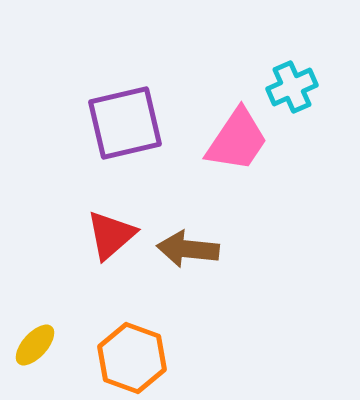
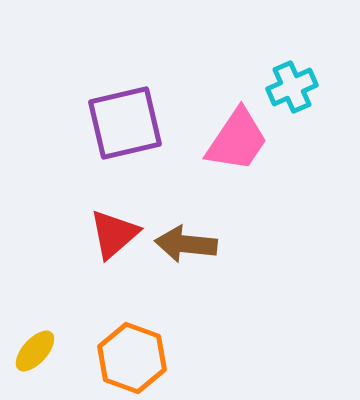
red triangle: moved 3 px right, 1 px up
brown arrow: moved 2 px left, 5 px up
yellow ellipse: moved 6 px down
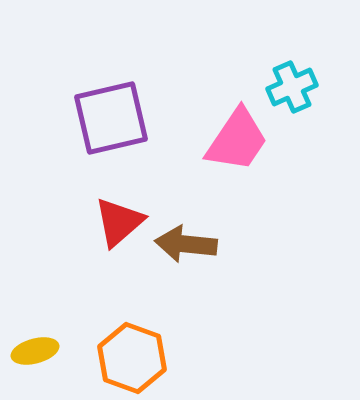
purple square: moved 14 px left, 5 px up
red triangle: moved 5 px right, 12 px up
yellow ellipse: rotated 33 degrees clockwise
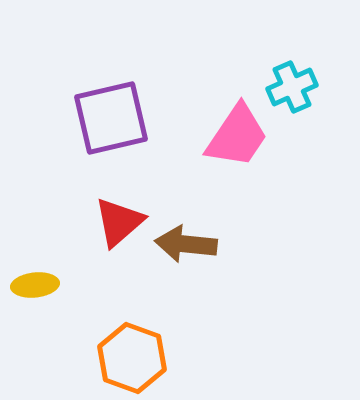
pink trapezoid: moved 4 px up
yellow ellipse: moved 66 px up; rotated 9 degrees clockwise
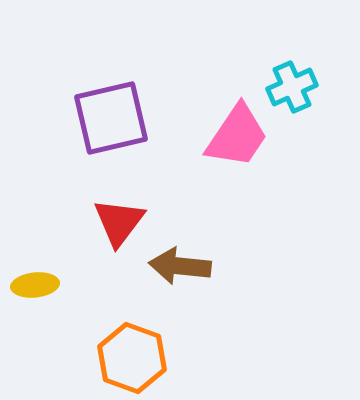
red triangle: rotated 12 degrees counterclockwise
brown arrow: moved 6 px left, 22 px down
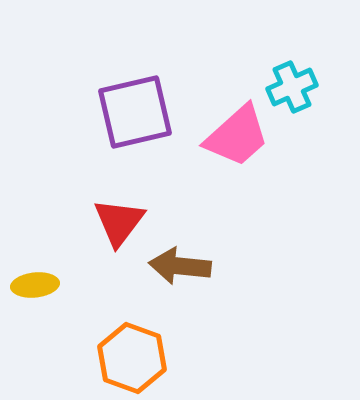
purple square: moved 24 px right, 6 px up
pink trapezoid: rotated 14 degrees clockwise
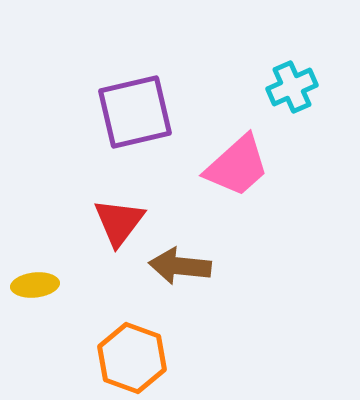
pink trapezoid: moved 30 px down
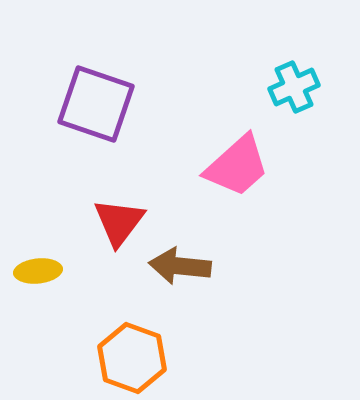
cyan cross: moved 2 px right
purple square: moved 39 px left, 8 px up; rotated 32 degrees clockwise
yellow ellipse: moved 3 px right, 14 px up
